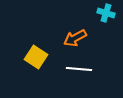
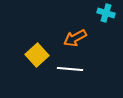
yellow square: moved 1 px right, 2 px up; rotated 15 degrees clockwise
white line: moved 9 px left
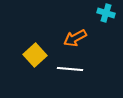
yellow square: moved 2 px left
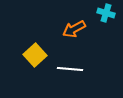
orange arrow: moved 1 px left, 9 px up
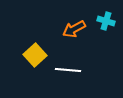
cyan cross: moved 8 px down
white line: moved 2 px left, 1 px down
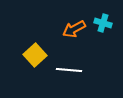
cyan cross: moved 3 px left, 2 px down
white line: moved 1 px right
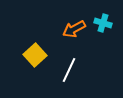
white line: rotated 70 degrees counterclockwise
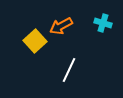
orange arrow: moved 13 px left, 3 px up
yellow square: moved 14 px up
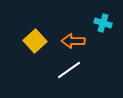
orange arrow: moved 12 px right, 15 px down; rotated 30 degrees clockwise
white line: rotated 30 degrees clockwise
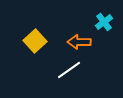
cyan cross: moved 1 px right, 1 px up; rotated 36 degrees clockwise
orange arrow: moved 6 px right, 1 px down
